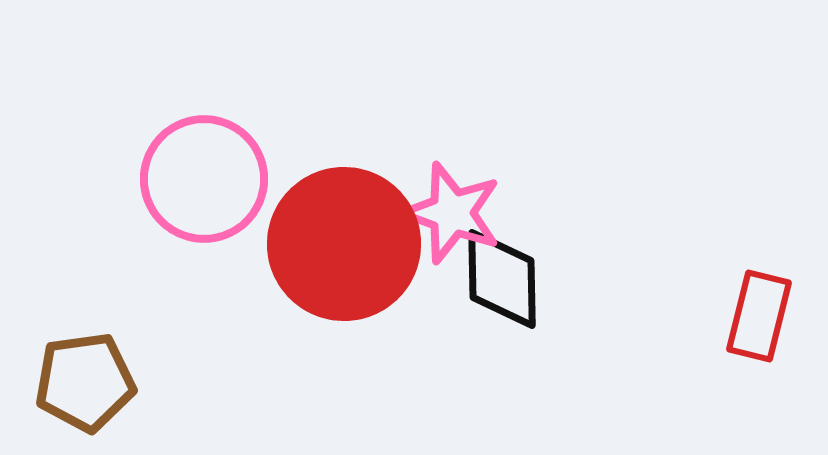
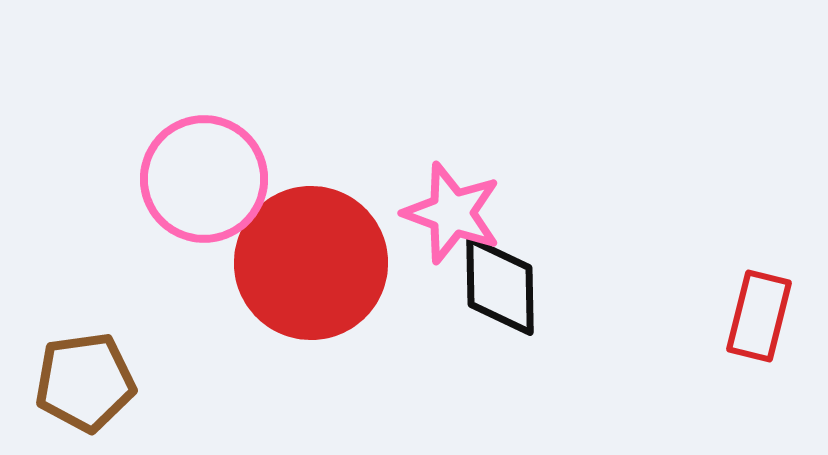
red circle: moved 33 px left, 19 px down
black diamond: moved 2 px left, 7 px down
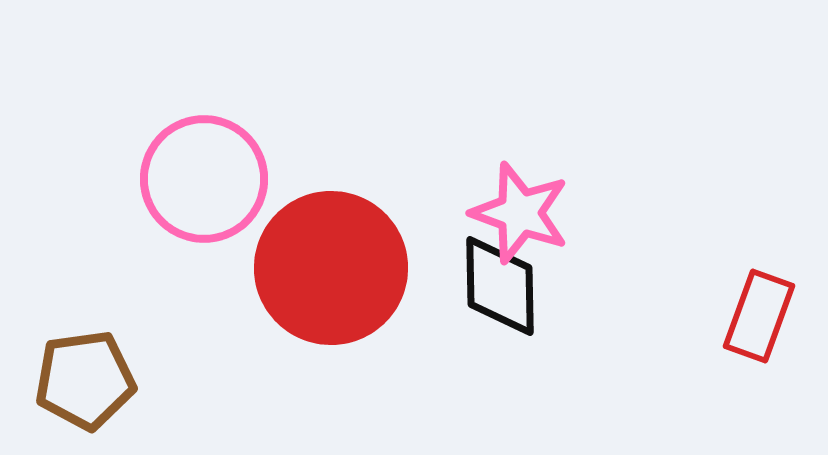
pink star: moved 68 px right
red circle: moved 20 px right, 5 px down
red rectangle: rotated 6 degrees clockwise
brown pentagon: moved 2 px up
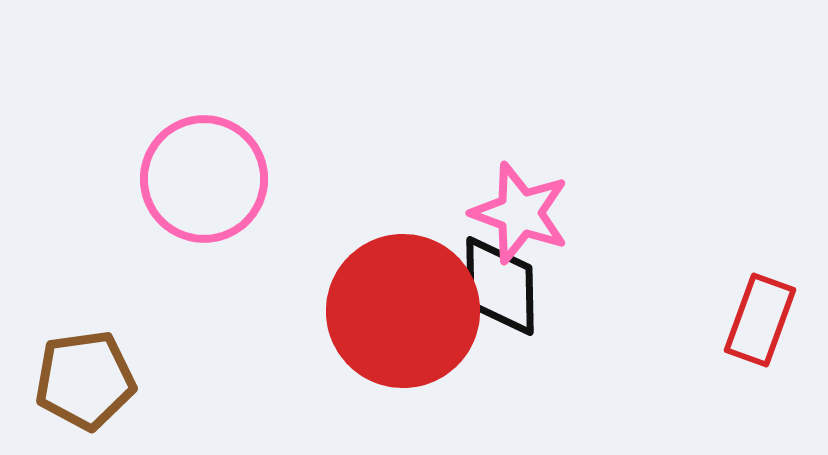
red circle: moved 72 px right, 43 px down
red rectangle: moved 1 px right, 4 px down
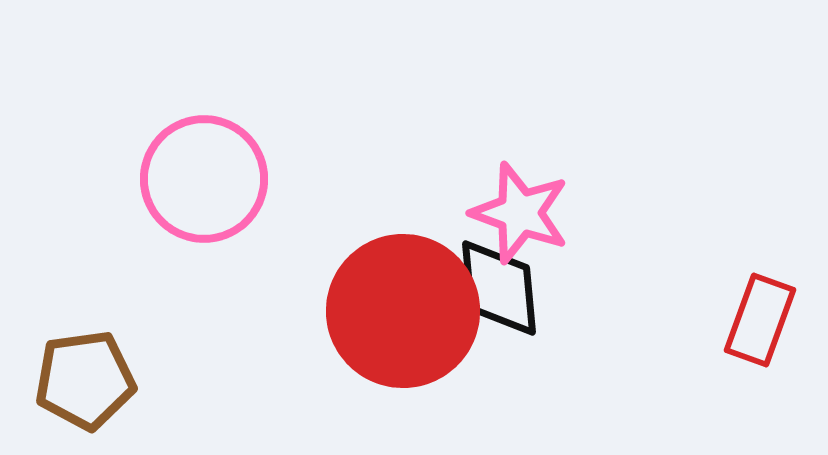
black diamond: moved 1 px left, 2 px down; rotated 4 degrees counterclockwise
